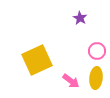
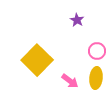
purple star: moved 3 px left, 2 px down
yellow square: rotated 20 degrees counterclockwise
pink arrow: moved 1 px left
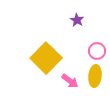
yellow square: moved 9 px right, 2 px up
yellow ellipse: moved 1 px left, 2 px up
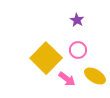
pink circle: moved 19 px left, 1 px up
yellow ellipse: rotated 65 degrees counterclockwise
pink arrow: moved 3 px left, 2 px up
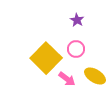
pink circle: moved 2 px left, 1 px up
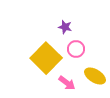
purple star: moved 12 px left, 7 px down; rotated 16 degrees counterclockwise
pink arrow: moved 4 px down
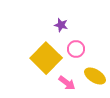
purple star: moved 4 px left, 2 px up
